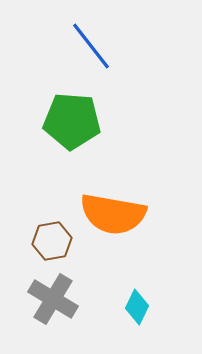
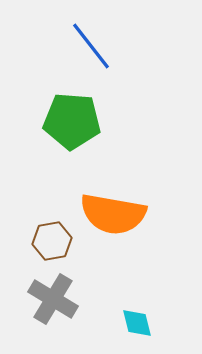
cyan diamond: moved 16 px down; rotated 40 degrees counterclockwise
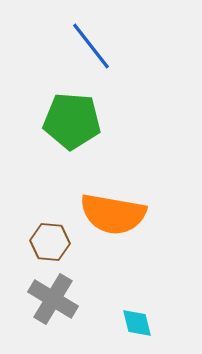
brown hexagon: moved 2 px left, 1 px down; rotated 15 degrees clockwise
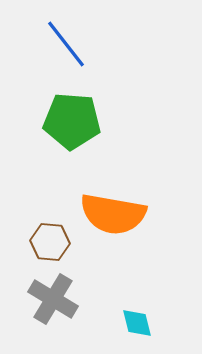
blue line: moved 25 px left, 2 px up
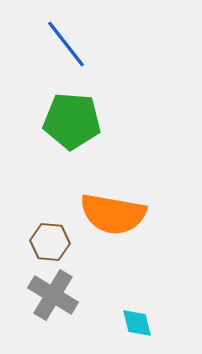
gray cross: moved 4 px up
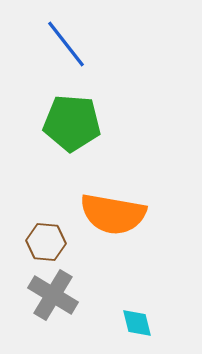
green pentagon: moved 2 px down
brown hexagon: moved 4 px left
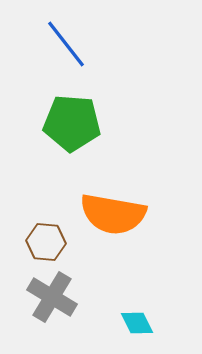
gray cross: moved 1 px left, 2 px down
cyan diamond: rotated 12 degrees counterclockwise
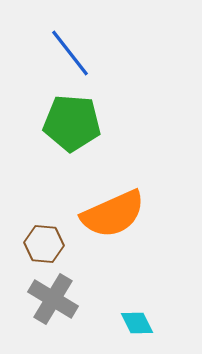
blue line: moved 4 px right, 9 px down
orange semicircle: rotated 34 degrees counterclockwise
brown hexagon: moved 2 px left, 2 px down
gray cross: moved 1 px right, 2 px down
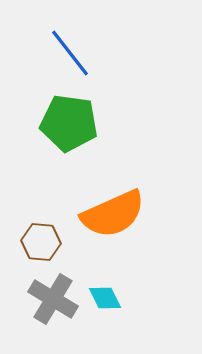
green pentagon: moved 3 px left; rotated 4 degrees clockwise
brown hexagon: moved 3 px left, 2 px up
cyan diamond: moved 32 px left, 25 px up
